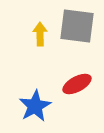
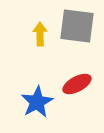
blue star: moved 2 px right, 4 px up
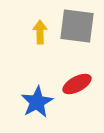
yellow arrow: moved 2 px up
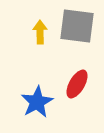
red ellipse: rotated 32 degrees counterclockwise
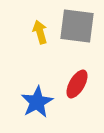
yellow arrow: rotated 15 degrees counterclockwise
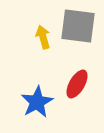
gray square: moved 1 px right
yellow arrow: moved 3 px right, 5 px down
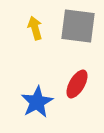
yellow arrow: moved 8 px left, 9 px up
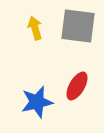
red ellipse: moved 2 px down
blue star: rotated 16 degrees clockwise
